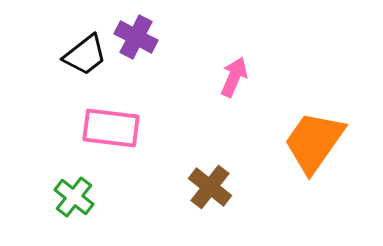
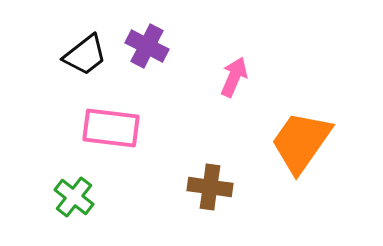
purple cross: moved 11 px right, 9 px down
orange trapezoid: moved 13 px left
brown cross: rotated 30 degrees counterclockwise
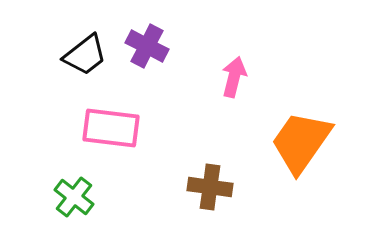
pink arrow: rotated 9 degrees counterclockwise
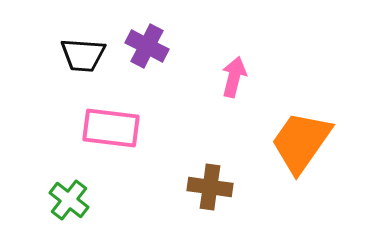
black trapezoid: moved 2 px left; rotated 42 degrees clockwise
green cross: moved 5 px left, 3 px down
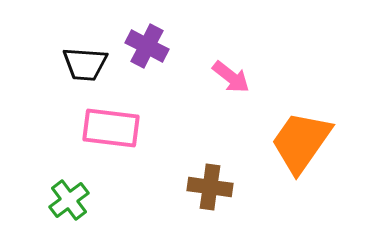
black trapezoid: moved 2 px right, 9 px down
pink arrow: moved 3 px left; rotated 114 degrees clockwise
green cross: rotated 15 degrees clockwise
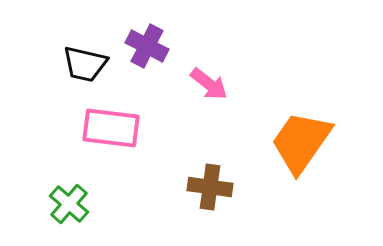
black trapezoid: rotated 9 degrees clockwise
pink arrow: moved 22 px left, 7 px down
green cross: moved 4 px down; rotated 12 degrees counterclockwise
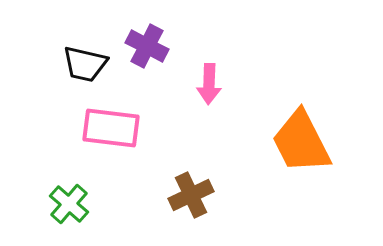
pink arrow: rotated 54 degrees clockwise
orange trapezoid: rotated 62 degrees counterclockwise
brown cross: moved 19 px left, 8 px down; rotated 33 degrees counterclockwise
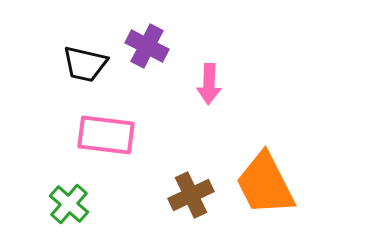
pink rectangle: moved 5 px left, 7 px down
orange trapezoid: moved 36 px left, 42 px down
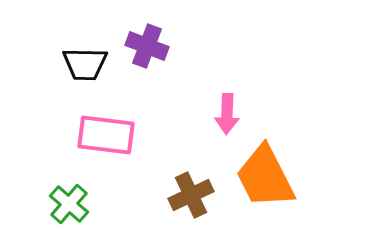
purple cross: rotated 6 degrees counterclockwise
black trapezoid: rotated 12 degrees counterclockwise
pink arrow: moved 18 px right, 30 px down
orange trapezoid: moved 7 px up
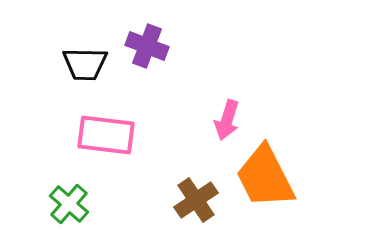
pink arrow: moved 6 px down; rotated 15 degrees clockwise
brown cross: moved 5 px right, 5 px down; rotated 9 degrees counterclockwise
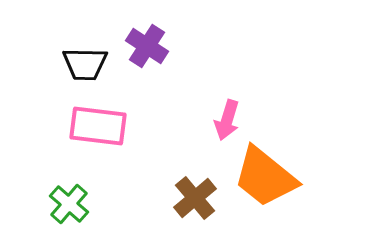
purple cross: rotated 12 degrees clockwise
pink rectangle: moved 8 px left, 9 px up
orange trapezoid: rotated 24 degrees counterclockwise
brown cross: moved 1 px left, 2 px up; rotated 6 degrees counterclockwise
